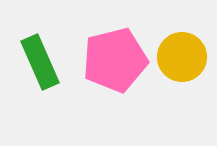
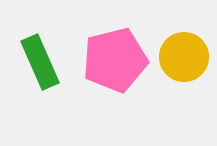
yellow circle: moved 2 px right
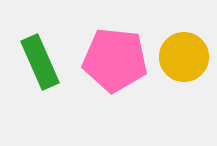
pink pentagon: rotated 20 degrees clockwise
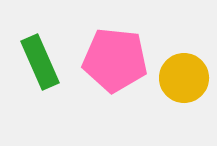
yellow circle: moved 21 px down
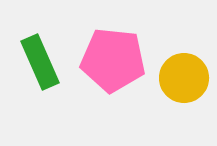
pink pentagon: moved 2 px left
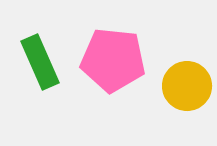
yellow circle: moved 3 px right, 8 px down
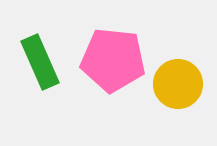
yellow circle: moved 9 px left, 2 px up
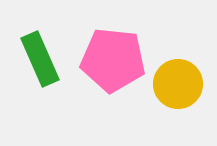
green rectangle: moved 3 px up
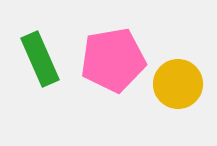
pink pentagon: rotated 16 degrees counterclockwise
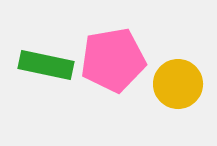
green rectangle: moved 6 px right, 6 px down; rotated 54 degrees counterclockwise
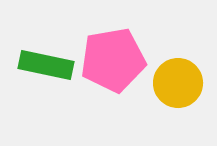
yellow circle: moved 1 px up
